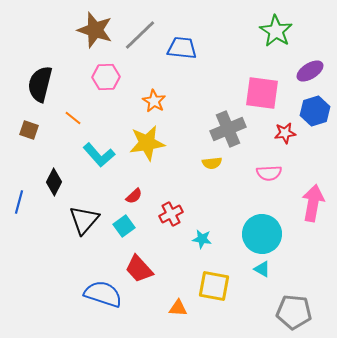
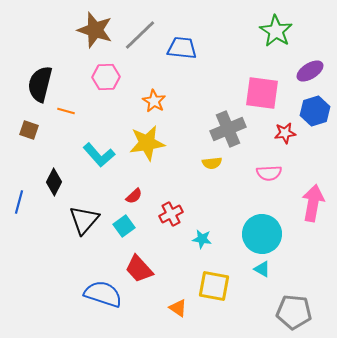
orange line: moved 7 px left, 7 px up; rotated 24 degrees counterclockwise
orange triangle: rotated 30 degrees clockwise
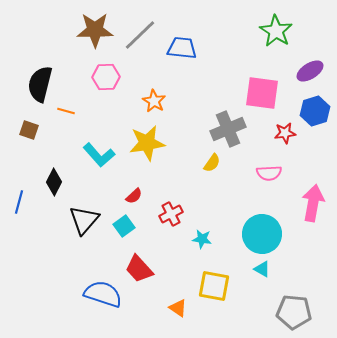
brown star: rotated 18 degrees counterclockwise
yellow semicircle: rotated 48 degrees counterclockwise
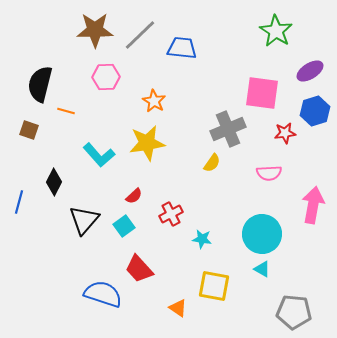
pink arrow: moved 2 px down
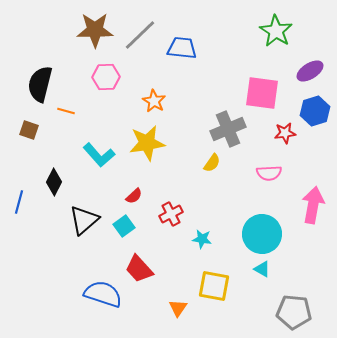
black triangle: rotated 8 degrees clockwise
orange triangle: rotated 30 degrees clockwise
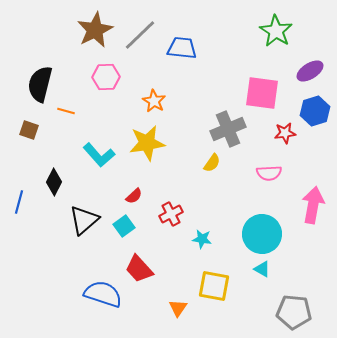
brown star: rotated 27 degrees counterclockwise
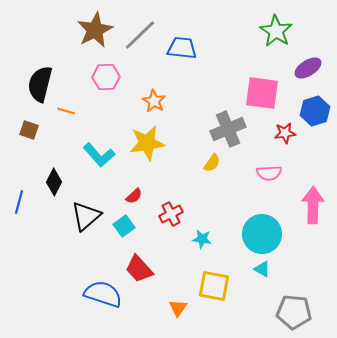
purple ellipse: moved 2 px left, 3 px up
pink arrow: rotated 9 degrees counterclockwise
black triangle: moved 2 px right, 4 px up
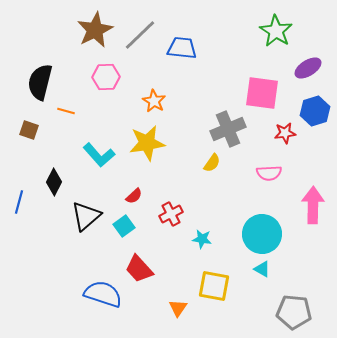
black semicircle: moved 2 px up
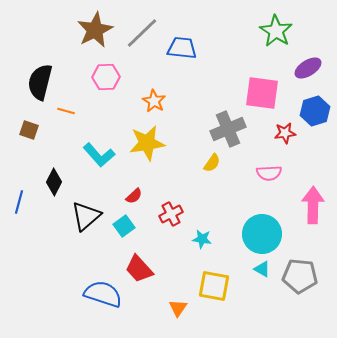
gray line: moved 2 px right, 2 px up
gray pentagon: moved 6 px right, 36 px up
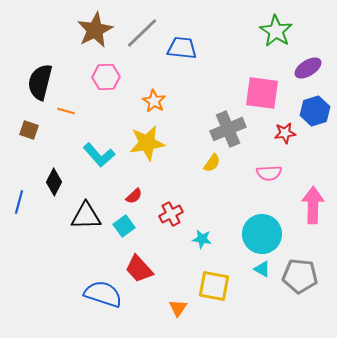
black triangle: rotated 40 degrees clockwise
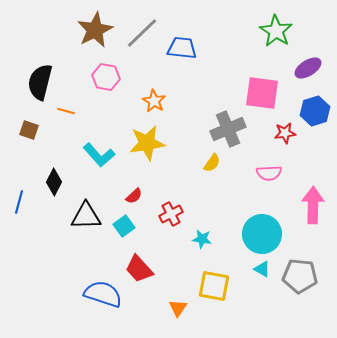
pink hexagon: rotated 12 degrees clockwise
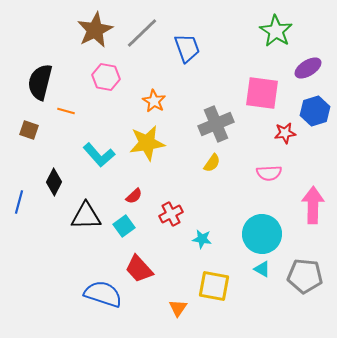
blue trapezoid: moved 5 px right; rotated 64 degrees clockwise
gray cross: moved 12 px left, 5 px up
gray pentagon: moved 5 px right
